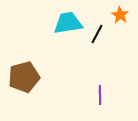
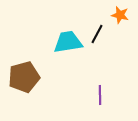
orange star: rotated 18 degrees counterclockwise
cyan trapezoid: moved 19 px down
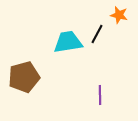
orange star: moved 1 px left
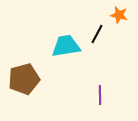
cyan trapezoid: moved 2 px left, 4 px down
brown pentagon: moved 2 px down
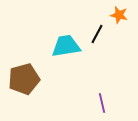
purple line: moved 2 px right, 8 px down; rotated 12 degrees counterclockwise
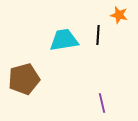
black line: moved 1 px right, 1 px down; rotated 24 degrees counterclockwise
cyan trapezoid: moved 2 px left, 6 px up
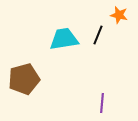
black line: rotated 18 degrees clockwise
cyan trapezoid: moved 1 px up
purple line: rotated 18 degrees clockwise
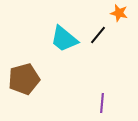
orange star: moved 2 px up
black line: rotated 18 degrees clockwise
cyan trapezoid: rotated 132 degrees counterclockwise
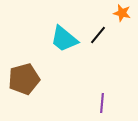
orange star: moved 3 px right
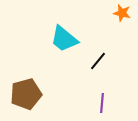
black line: moved 26 px down
brown pentagon: moved 2 px right, 15 px down
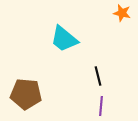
black line: moved 15 px down; rotated 54 degrees counterclockwise
brown pentagon: rotated 20 degrees clockwise
purple line: moved 1 px left, 3 px down
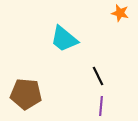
orange star: moved 2 px left
black line: rotated 12 degrees counterclockwise
